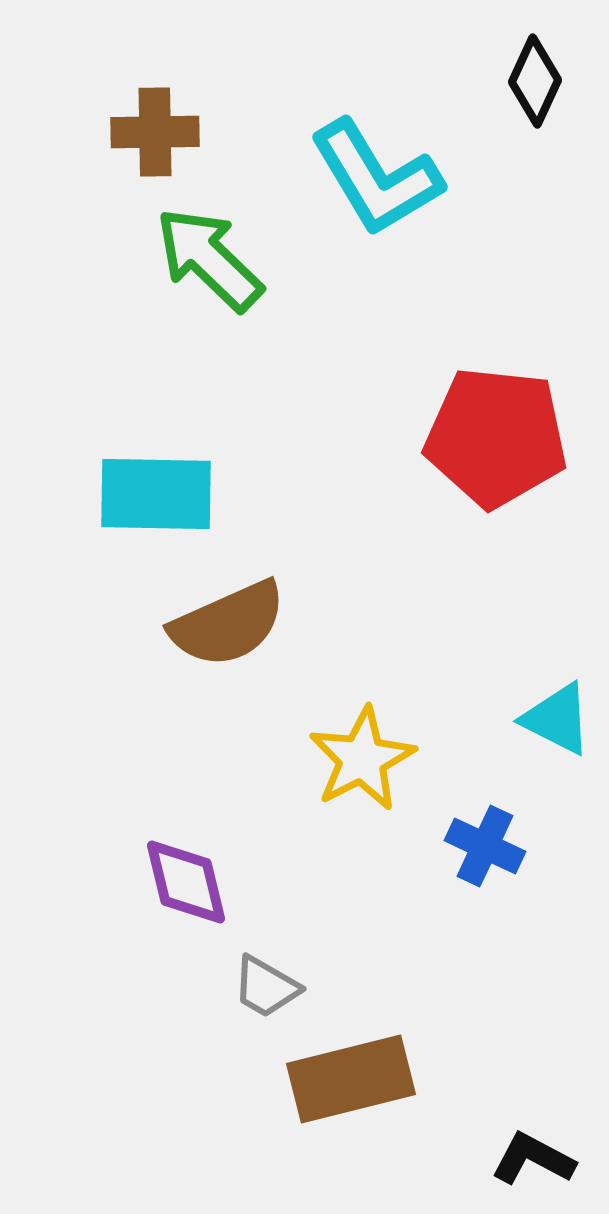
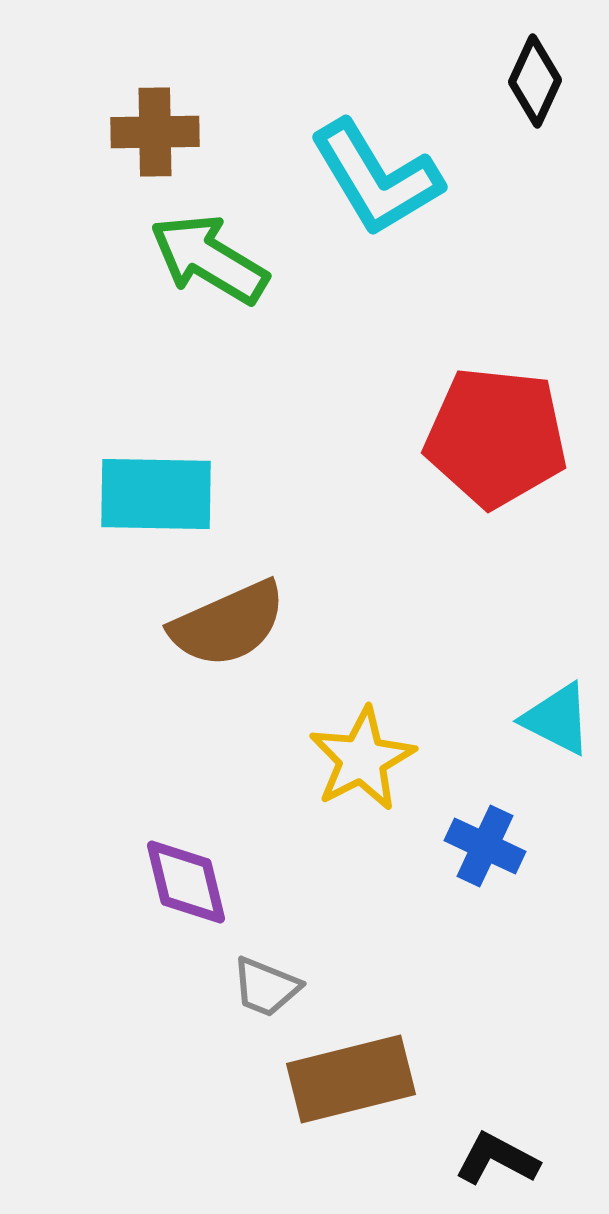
green arrow: rotated 13 degrees counterclockwise
gray trapezoid: rotated 8 degrees counterclockwise
black L-shape: moved 36 px left
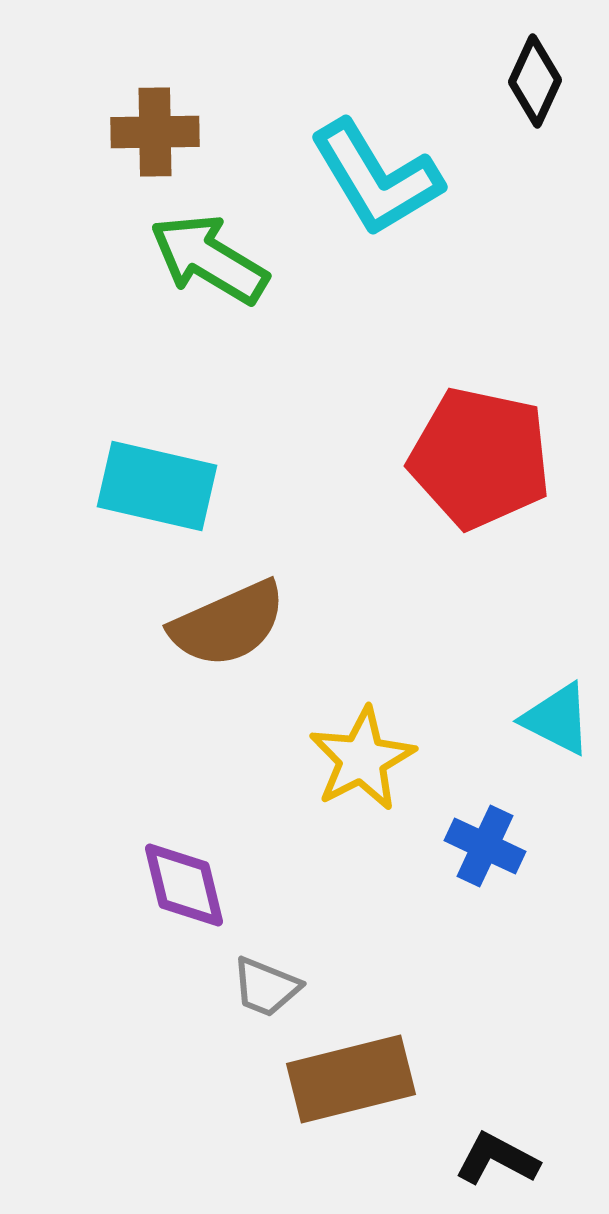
red pentagon: moved 16 px left, 21 px down; rotated 6 degrees clockwise
cyan rectangle: moved 1 px right, 8 px up; rotated 12 degrees clockwise
purple diamond: moved 2 px left, 3 px down
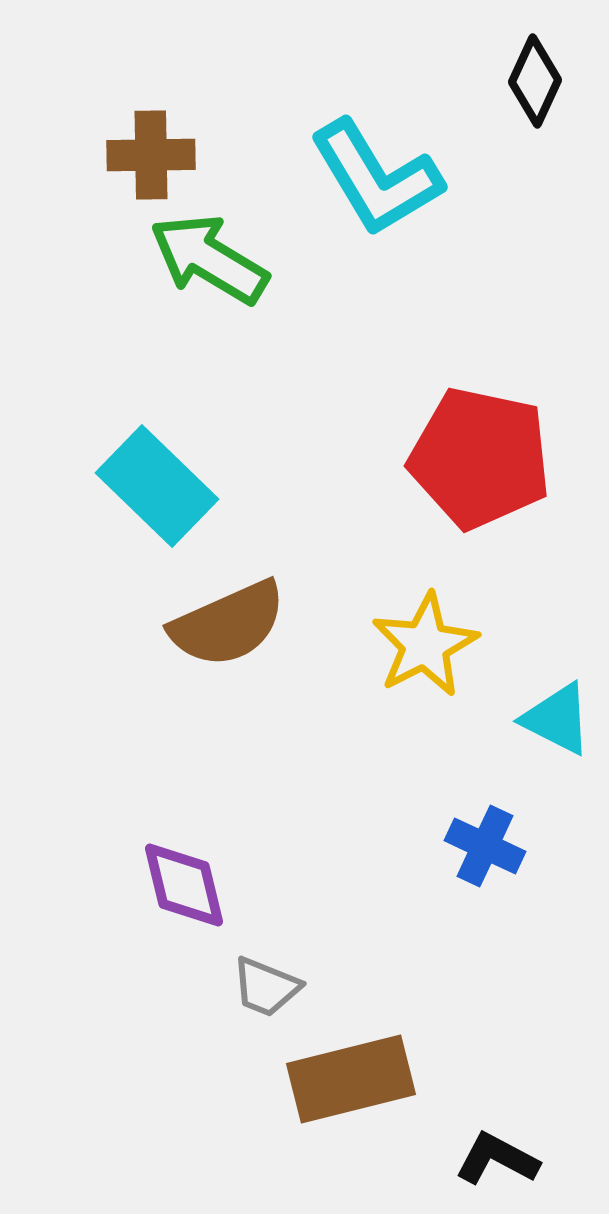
brown cross: moved 4 px left, 23 px down
cyan rectangle: rotated 31 degrees clockwise
yellow star: moved 63 px right, 114 px up
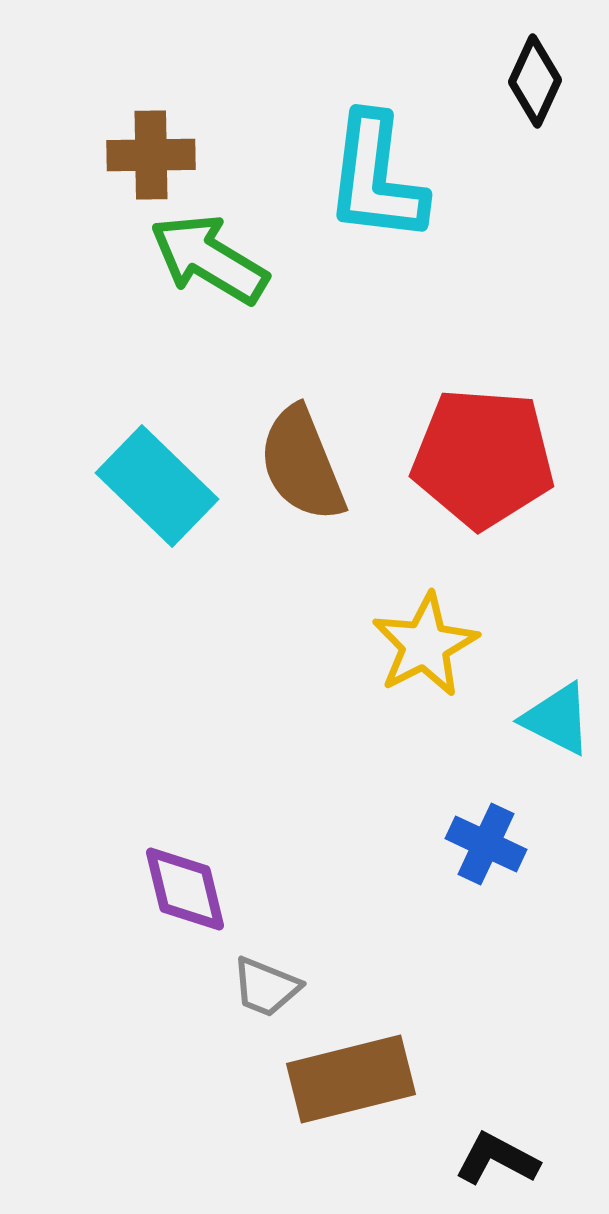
cyan L-shape: rotated 38 degrees clockwise
red pentagon: moved 3 px right; rotated 8 degrees counterclockwise
brown semicircle: moved 74 px right, 160 px up; rotated 92 degrees clockwise
blue cross: moved 1 px right, 2 px up
purple diamond: moved 1 px right, 4 px down
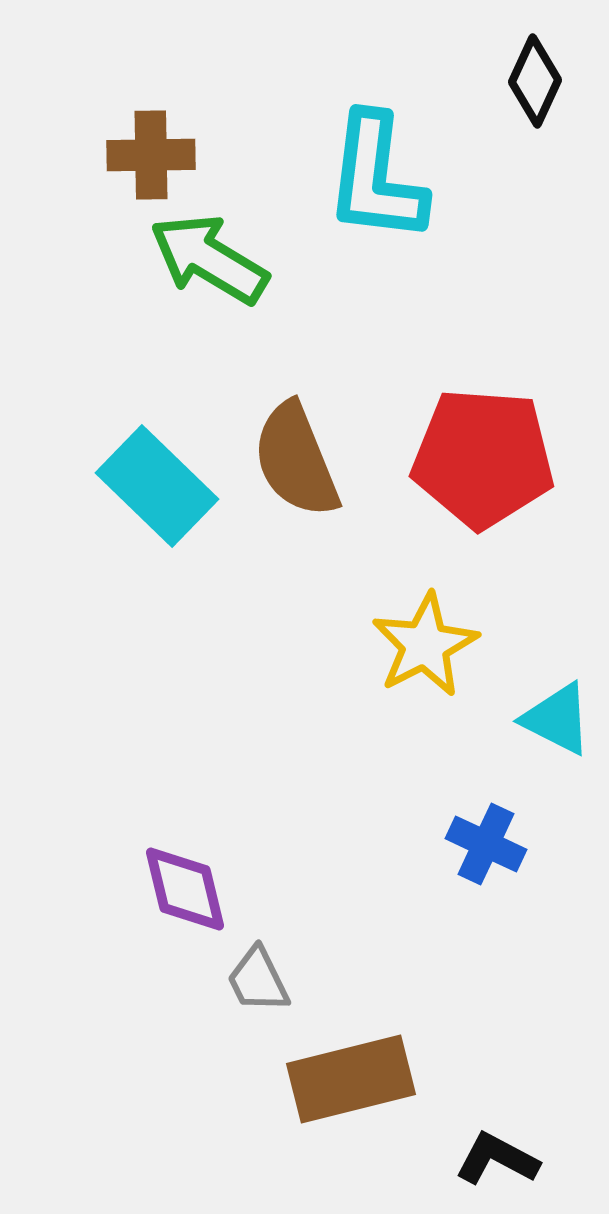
brown semicircle: moved 6 px left, 4 px up
gray trapezoid: moved 8 px left, 7 px up; rotated 42 degrees clockwise
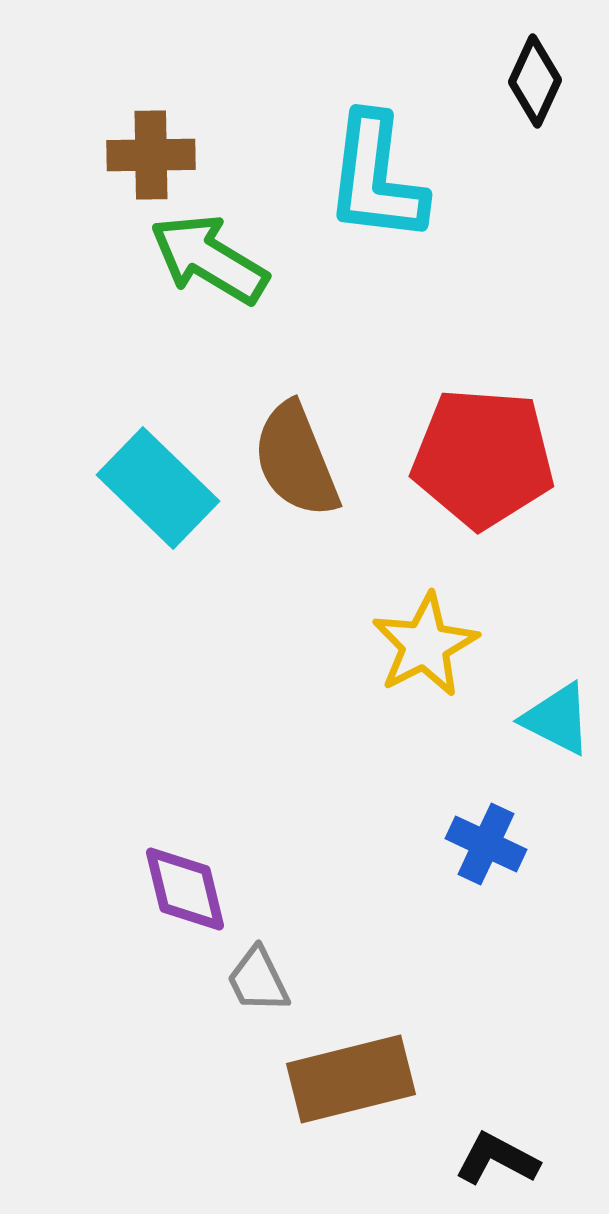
cyan rectangle: moved 1 px right, 2 px down
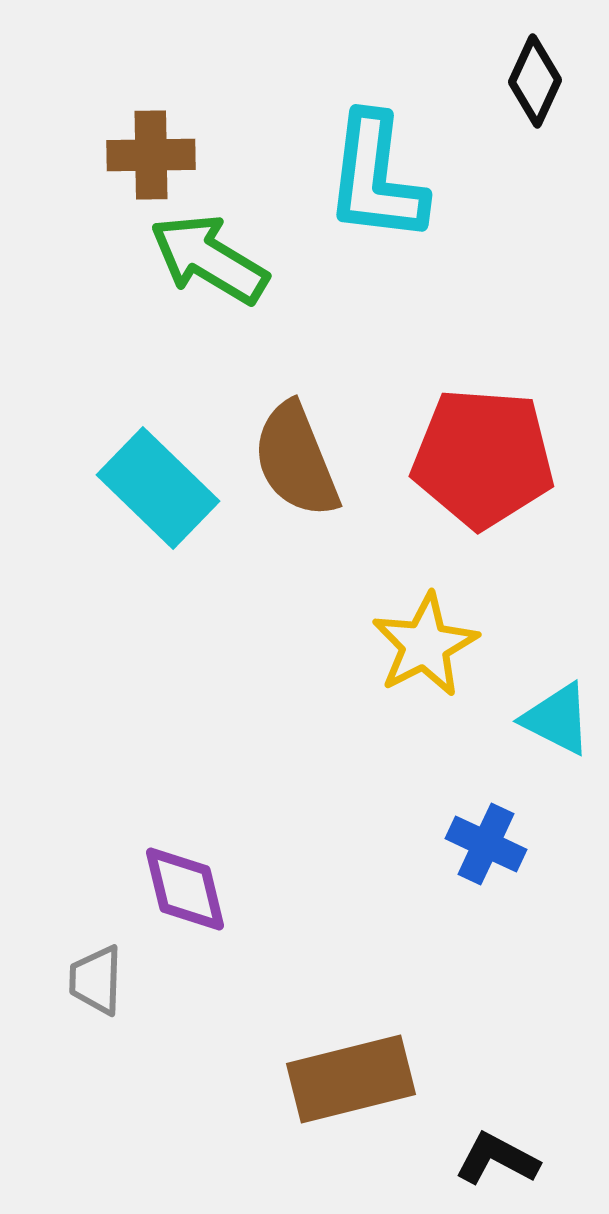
gray trapezoid: moved 162 px left; rotated 28 degrees clockwise
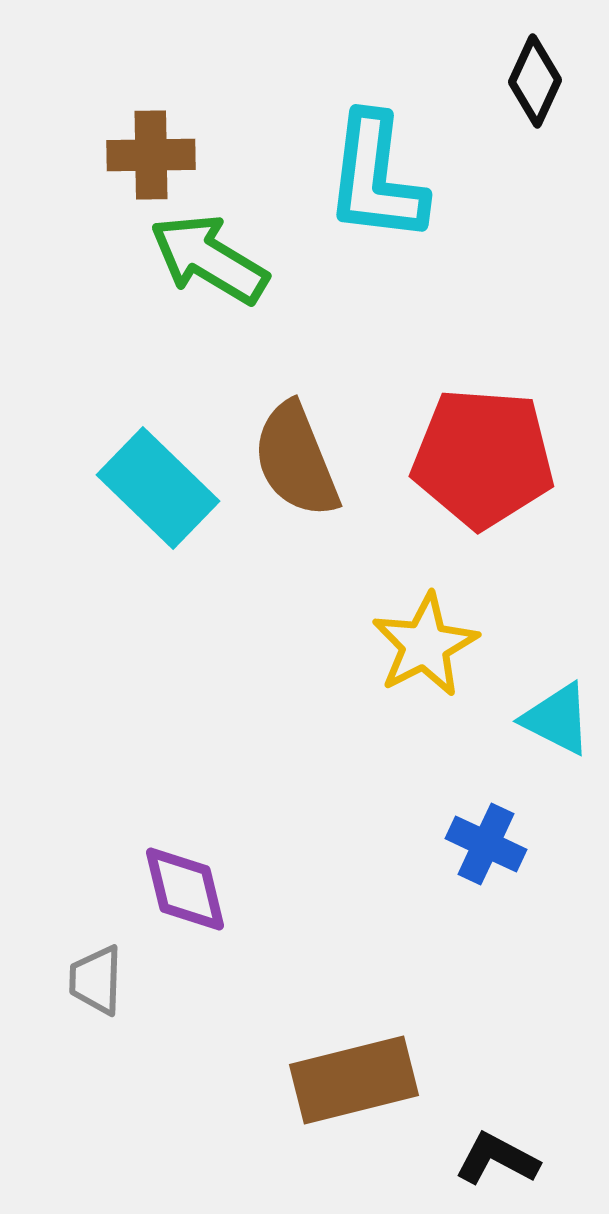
brown rectangle: moved 3 px right, 1 px down
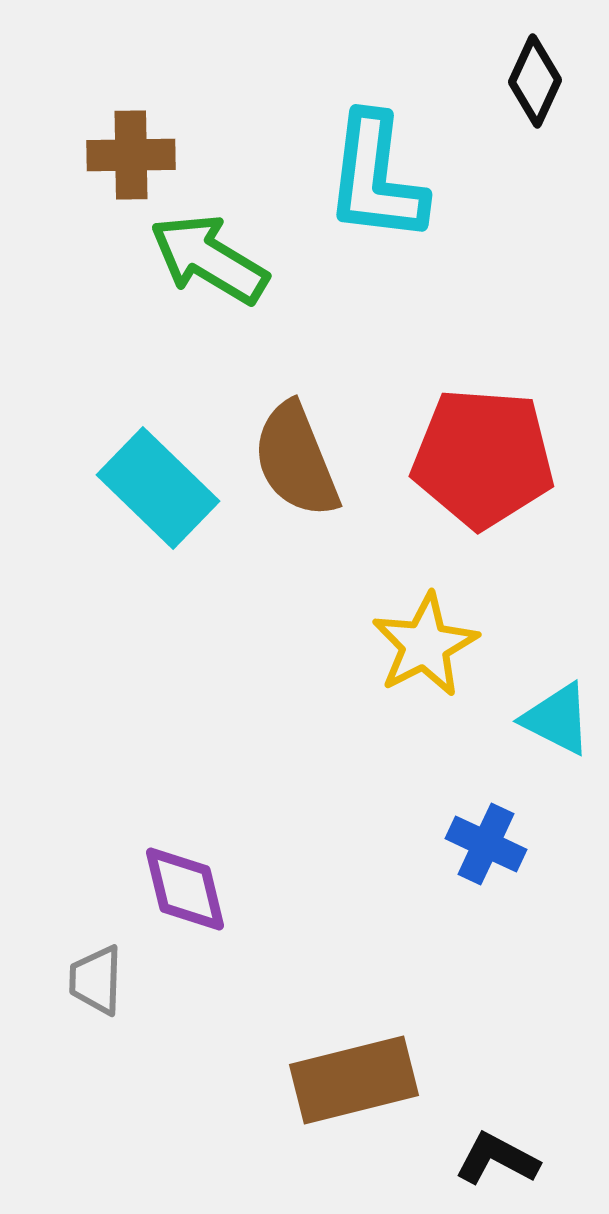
brown cross: moved 20 px left
